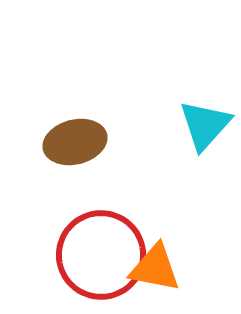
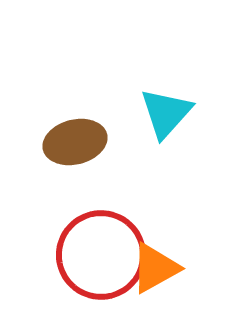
cyan triangle: moved 39 px left, 12 px up
orange triangle: rotated 40 degrees counterclockwise
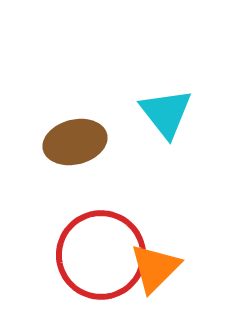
cyan triangle: rotated 20 degrees counterclockwise
orange triangle: rotated 16 degrees counterclockwise
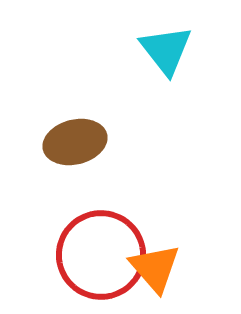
cyan triangle: moved 63 px up
orange triangle: rotated 26 degrees counterclockwise
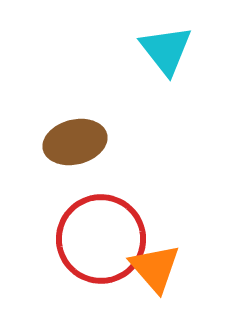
red circle: moved 16 px up
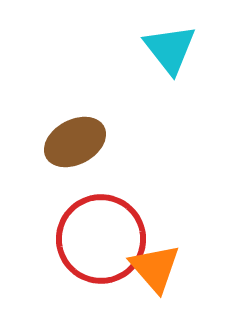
cyan triangle: moved 4 px right, 1 px up
brown ellipse: rotated 14 degrees counterclockwise
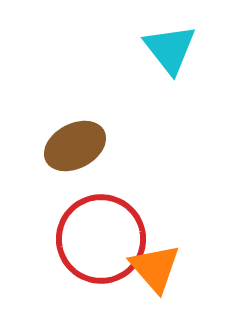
brown ellipse: moved 4 px down
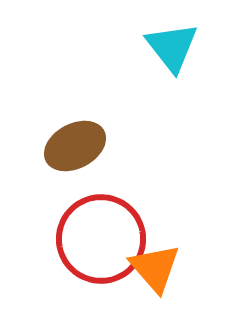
cyan triangle: moved 2 px right, 2 px up
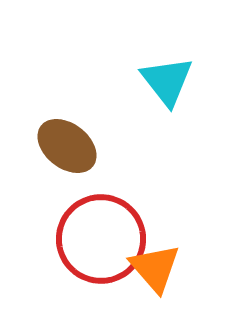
cyan triangle: moved 5 px left, 34 px down
brown ellipse: moved 8 px left; rotated 66 degrees clockwise
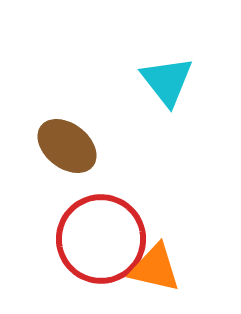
orange triangle: rotated 36 degrees counterclockwise
